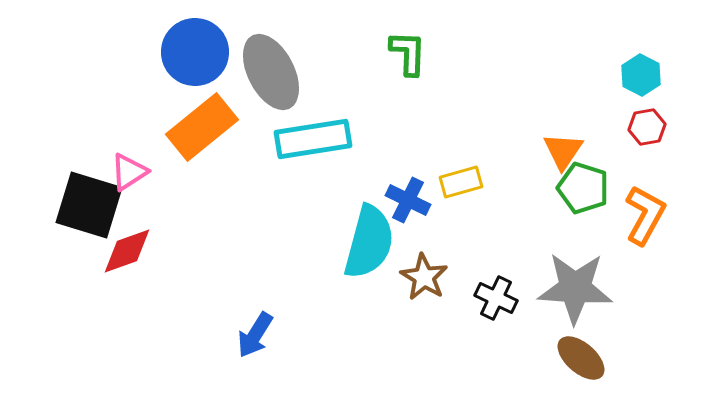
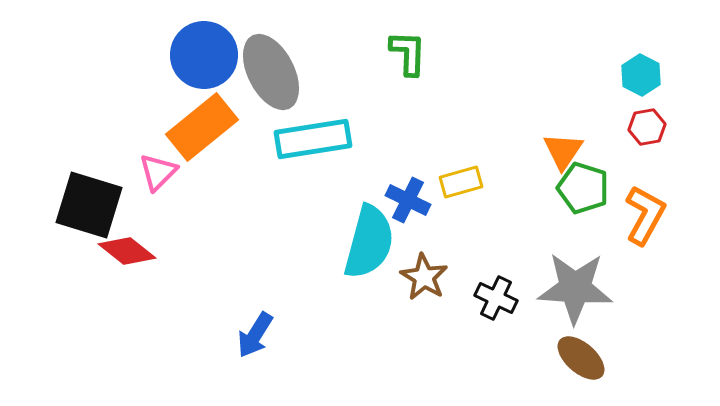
blue circle: moved 9 px right, 3 px down
pink triangle: moved 29 px right; rotated 12 degrees counterclockwise
red diamond: rotated 58 degrees clockwise
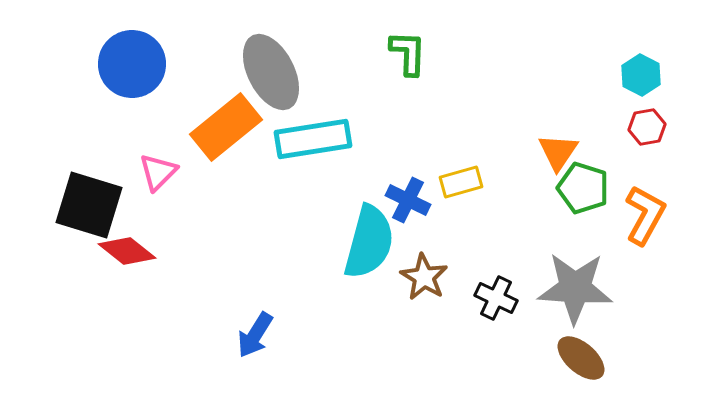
blue circle: moved 72 px left, 9 px down
orange rectangle: moved 24 px right
orange triangle: moved 5 px left, 1 px down
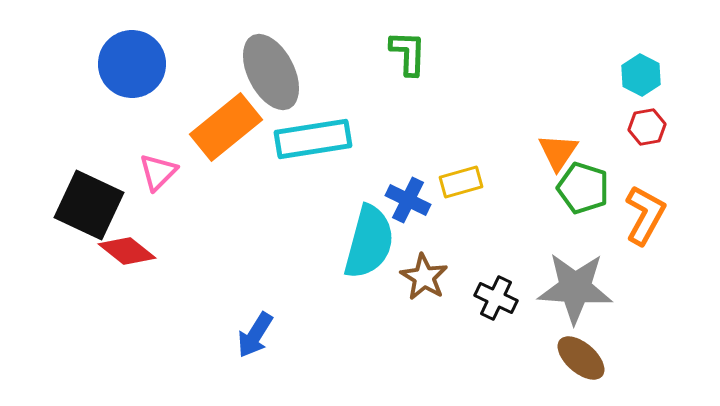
black square: rotated 8 degrees clockwise
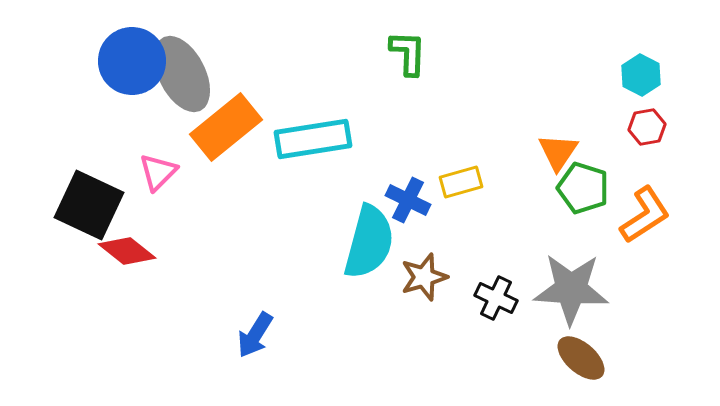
blue circle: moved 3 px up
gray ellipse: moved 89 px left, 2 px down
orange L-shape: rotated 28 degrees clockwise
brown star: rotated 24 degrees clockwise
gray star: moved 4 px left, 1 px down
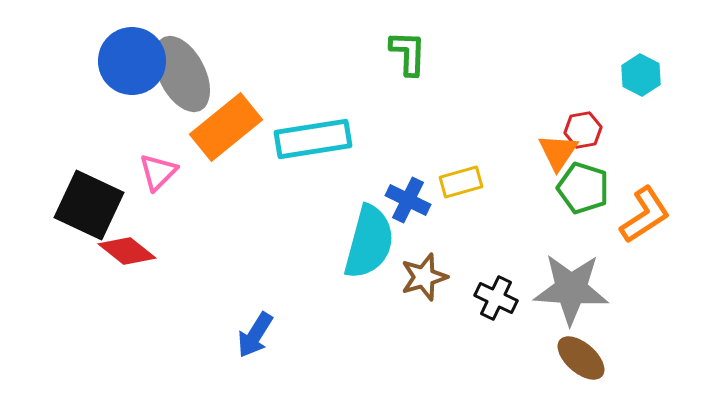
red hexagon: moved 64 px left, 3 px down
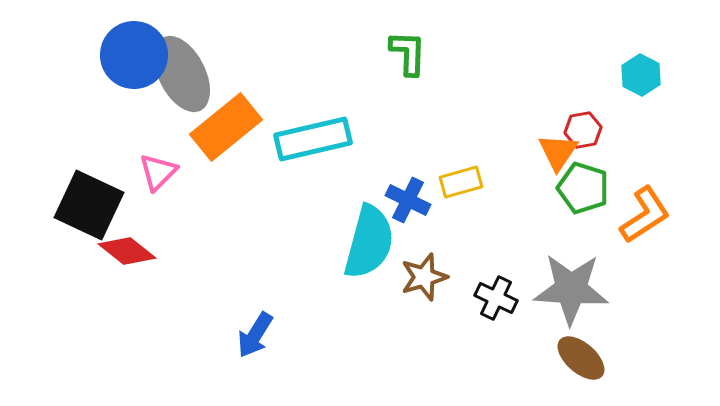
blue circle: moved 2 px right, 6 px up
cyan rectangle: rotated 4 degrees counterclockwise
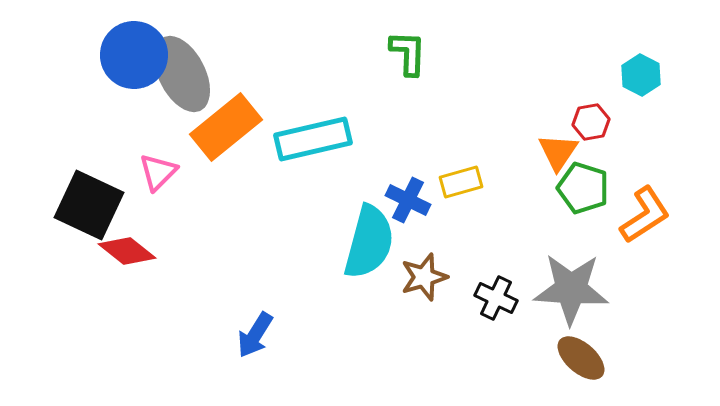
red hexagon: moved 8 px right, 8 px up
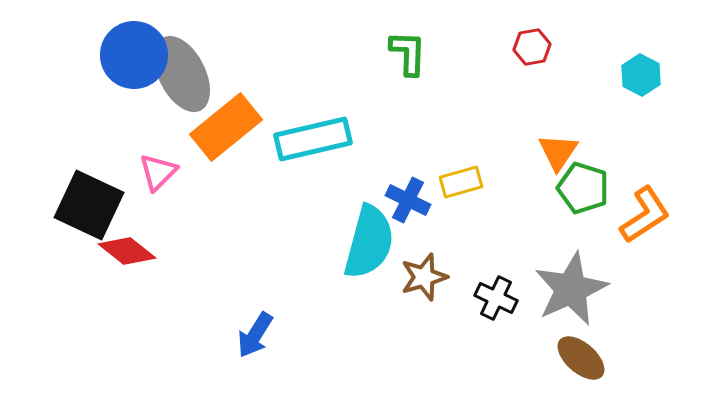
red hexagon: moved 59 px left, 75 px up
gray star: rotated 28 degrees counterclockwise
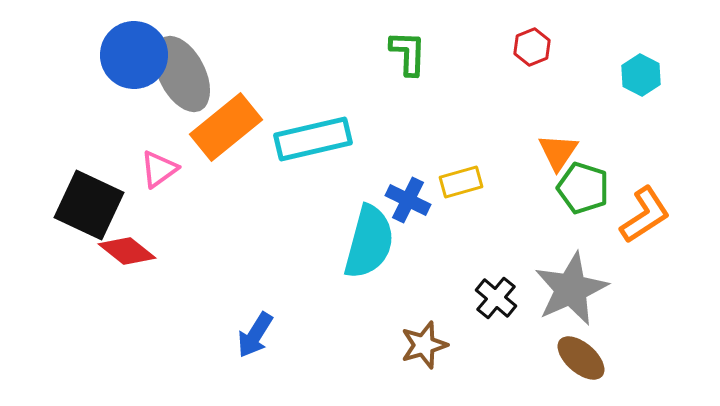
red hexagon: rotated 12 degrees counterclockwise
pink triangle: moved 1 px right, 3 px up; rotated 9 degrees clockwise
brown star: moved 68 px down
black cross: rotated 15 degrees clockwise
